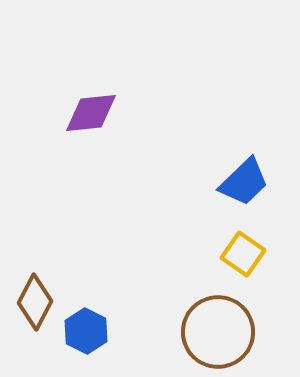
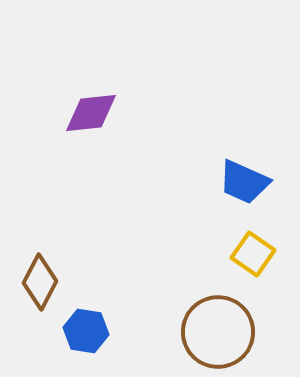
blue trapezoid: rotated 68 degrees clockwise
yellow square: moved 10 px right
brown diamond: moved 5 px right, 20 px up
blue hexagon: rotated 18 degrees counterclockwise
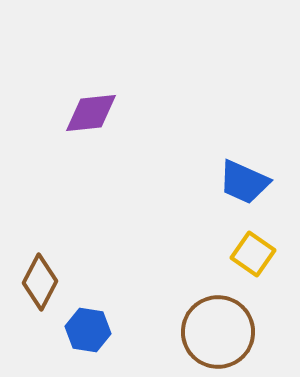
blue hexagon: moved 2 px right, 1 px up
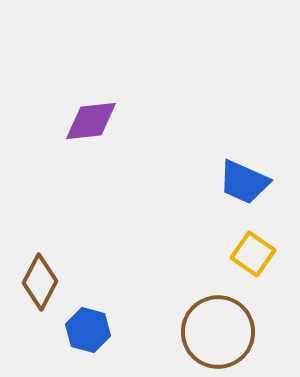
purple diamond: moved 8 px down
blue hexagon: rotated 6 degrees clockwise
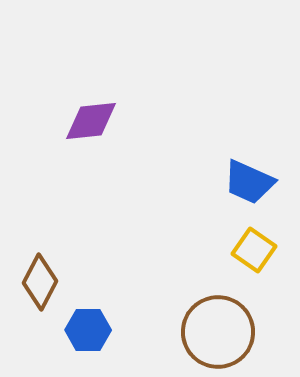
blue trapezoid: moved 5 px right
yellow square: moved 1 px right, 4 px up
blue hexagon: rotated 15 degrees counterclockwise
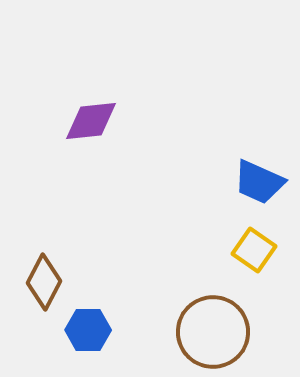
blue trapezoid: moved 10 px right
brown diamond: moved 4 px right
brown circle: moved 5 px left
